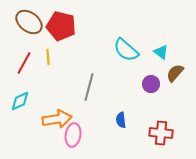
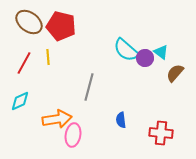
purple circle: moved 6 px left, 26 px up
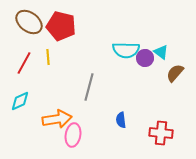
cyan semicircle: rotated 40 degrees counterclockwise
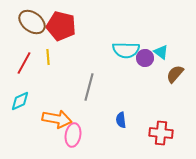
brown ellipse: moved 3 px right
brown semicircle: moved 1 px down
orange arrow: rotated 20 degrees clockwise
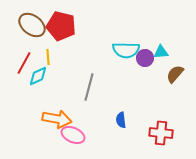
brown ellipse: moved 3 px down
cyan triangle: rotated 42 degrees counterclockwise
cyan diamond: moved 18 px right, 25 px up
pink ellipse: rotated 75 degrees counterclockwise
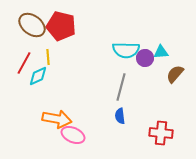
gray line: moved 32 px right
blue semicircle: moved 1 px left, 4 px up
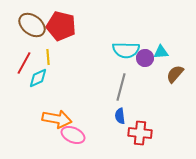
cyan diamond: moved 2 px down
red cross: moved 21 px left
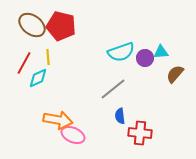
cyan semicircle: moved 5 px left, 2 px down; rotated 20 degrees counterclockwise
gray line: moved 8 px left, 2 px down; rotated 36 degrees clockwise
orange arrow: moved 1 px right, 1 px down
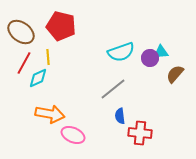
brown ellipse: moved 11 px left, 7 px down
purple circle: moved 5 px right
orange arrow: moved 8 px left, 6 px up
